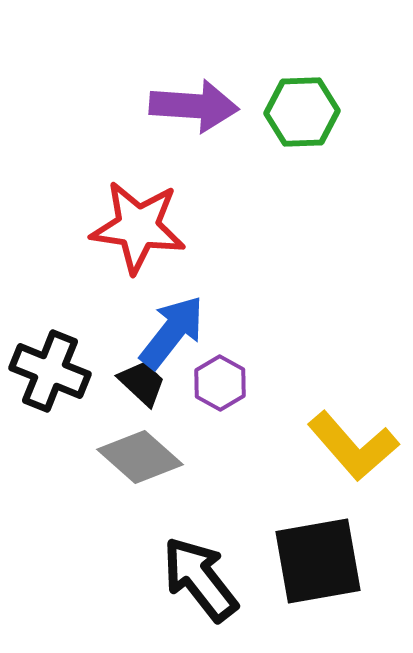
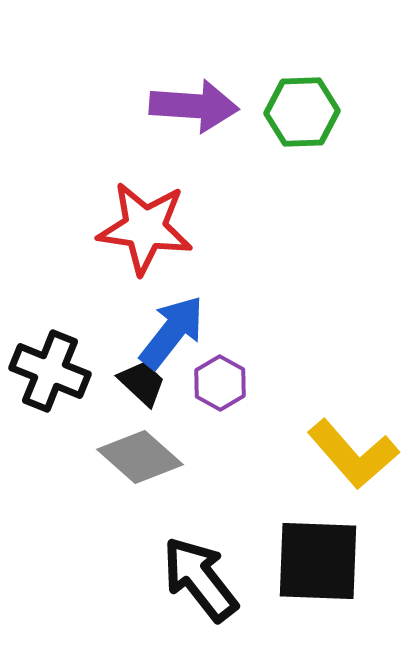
red star: moved 7 px right, 1 px down
yellow L-shape: moved 8 px down
black square: rotated 12 degrees clockwise
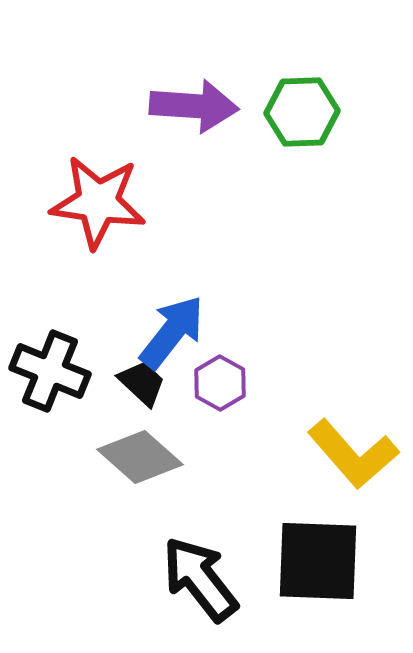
red star: moved 47 px left, 26 px up
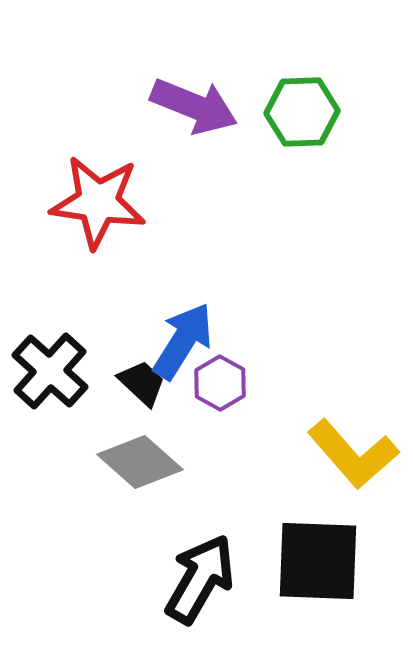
purple arrow: rotated 18 degrees clockwise
blue arrow: moved 11 px right, 9 px down; rotated 6 degrees counterclockwise
black cross: rotated 20 degrees clockwise
gray diamond: moved 5 px down
black arrow: rotated 68 degrees clockwise
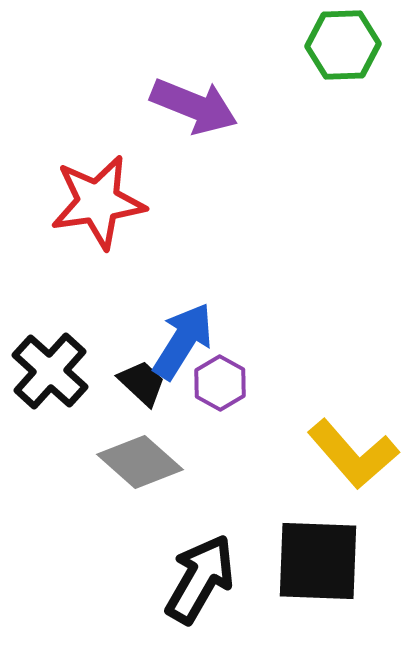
green hexagon: moved 41 px right, 67 px up
red star: rotated 16 degrees counterclockwise
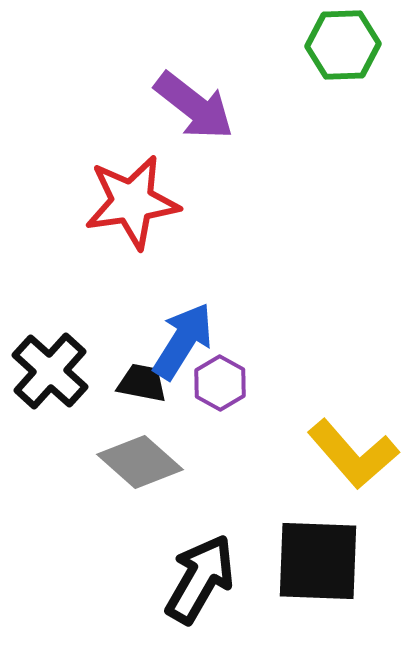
purple arrow: rotated 16 degrees clockwise
red star: moved 34 px right
black trapezoid: rotated 32 degrees counterclockwise
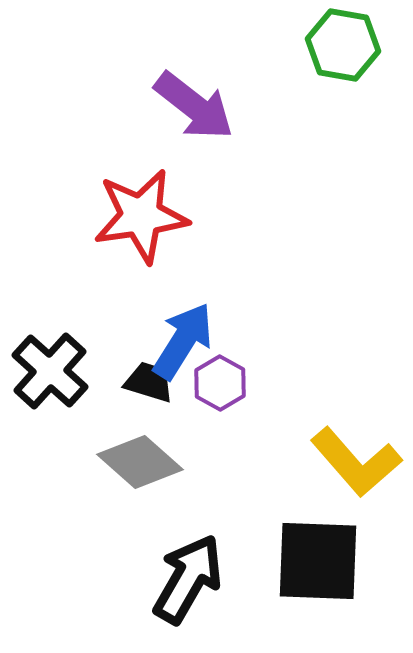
green hexagon: rotated 12 degrees clockwise
red star: moved 9 px right, 14 px down
black trapezoid: moved 7 px right, 1 px up; rotated 6 degrees clockwise
yellow L-shape: moved 3 px right, 8 px down
black arrow: moved 12 px left
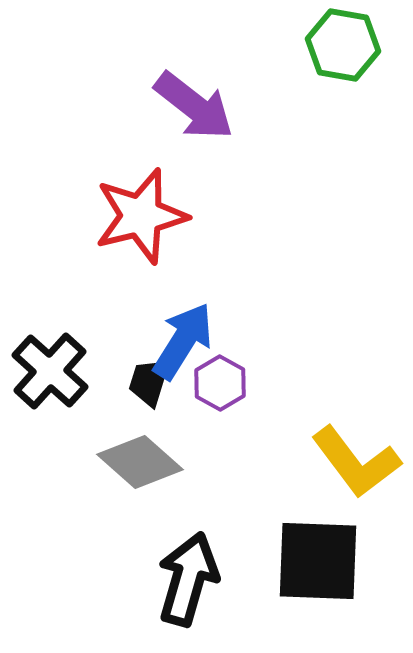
red star: rotated 6 degrees counterclockwise
black trapezoid: rotated 90 degrees counterclockwise
yellow L-shape: rotated 4 degrees clockwise
black arrow: rotated 14 degrees counterclockwise
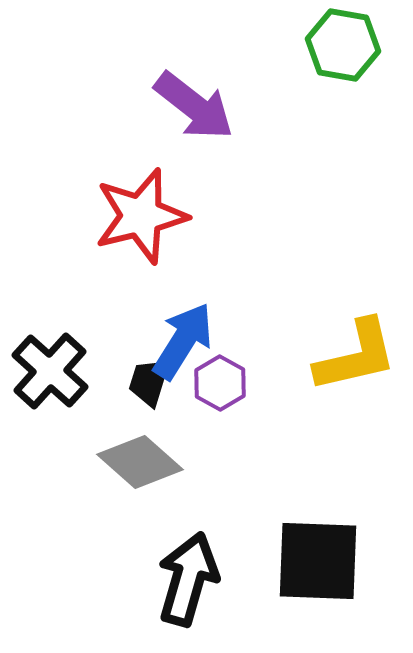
yellow L-shape: moved 106 px up; rotated 66 degrees counterclockwise
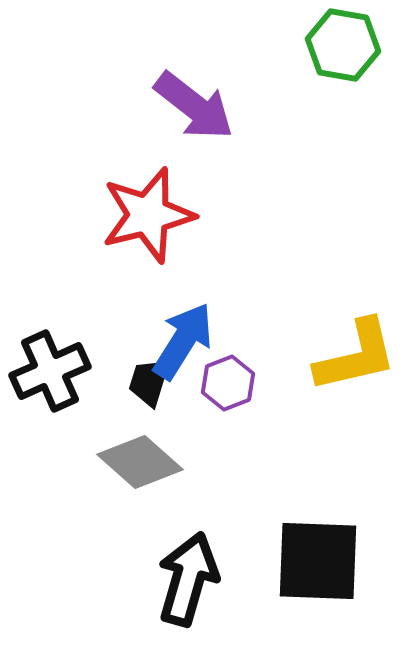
red star: moved 7 px right, 1 px up
black cross: rotated 24 degrees clockwise
purple hexagon: moved 8 px right; rotated 10 degrees clockwise
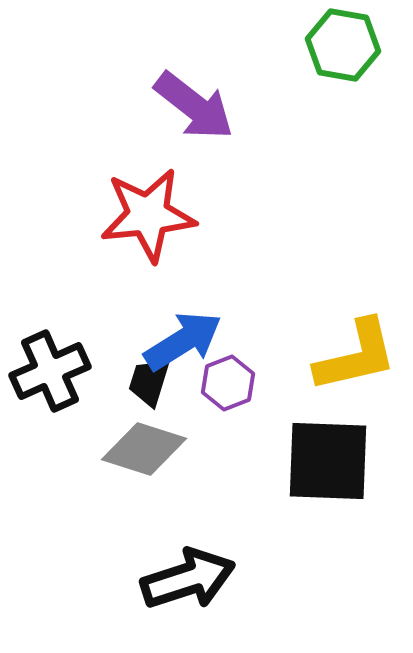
red star: rotated 8 degrees clockwise
blue arrow: rotated 26 degrees clockwise
gray diamond: moved 4 px right, 13 px up; rotated 24 degrees counterclockwise
black square: moved 10 px right, 100 px up
black arrow: rotated 56 degrees clockwise
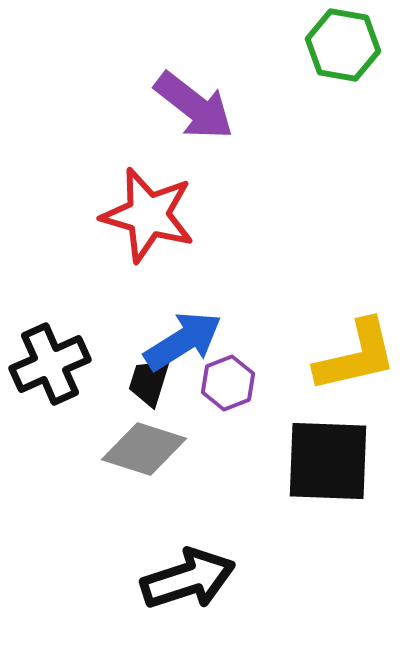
red star: rotated 22 degrees clockwise
black cross: moved 7 px up
